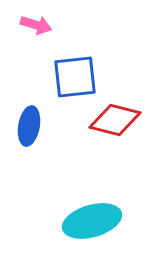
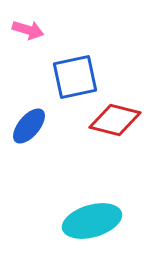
pink arrow: moved 8 px left, 5 px down
blue square: rotated 6 degrees counterclockwise
blue ellipse: rotated 30 degrees clockwise
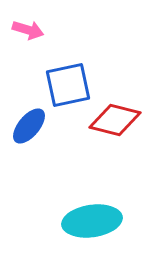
blue square: moved 7 px left, 8 px down
cyan ellipse: rotated 8 degrees clockwise
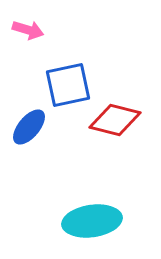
blue ellipse: moved 1 px down
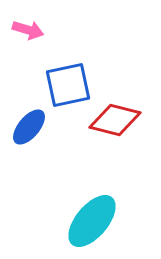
cyan ellipse: rotated 42 degrees counterclockwise
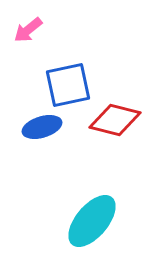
pink arrow: rotated 124 degrees clockwise
blue ellipse: moved 13 px right; rotated 33 degrees clockwise
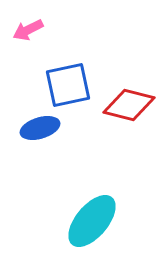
pink arrow: rotated 12 degrees clockwise
red diamond: moved 14 px right, 15 px up
blue ellipse: moved 2 px left, 1 px down
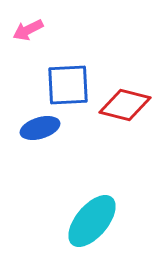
blue square: rotated 9 degrees clockwise
red diamond: moved 4 px left
